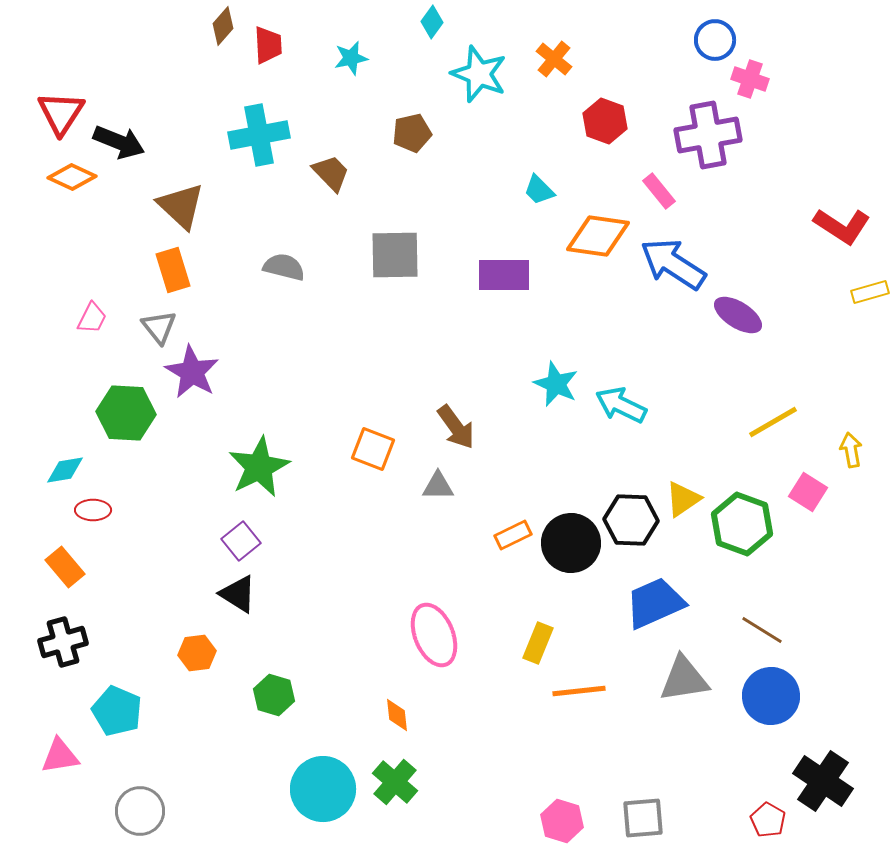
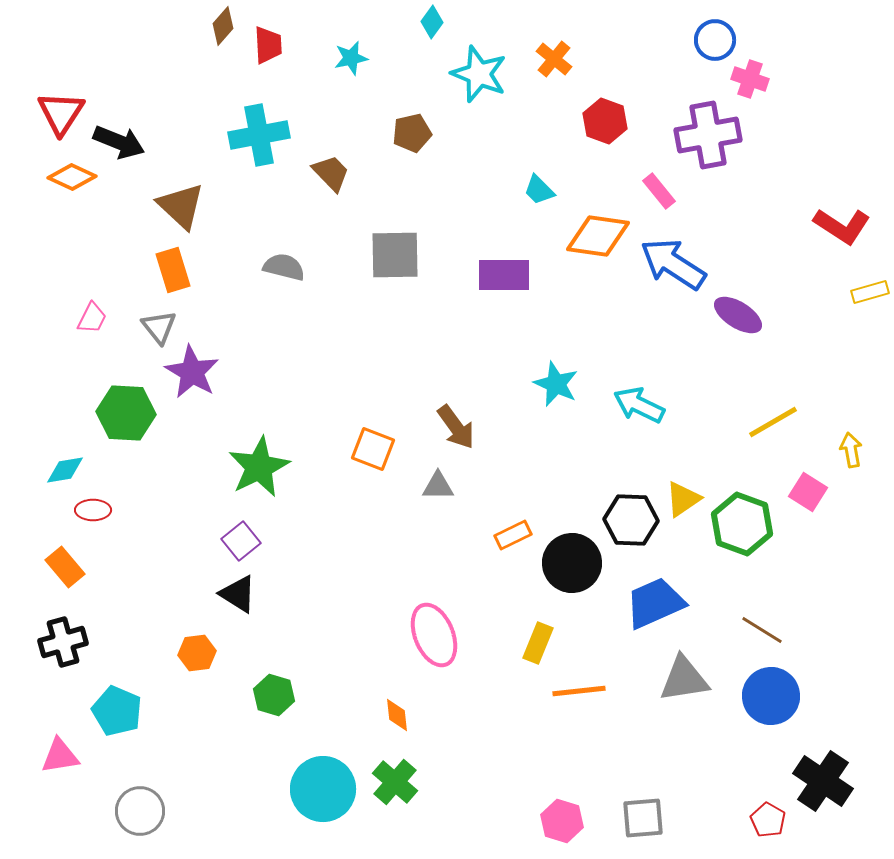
cyan arrow at (621, 405): moved 18 px right
black circle at (571, 543): moved 1 px right, 20 px down
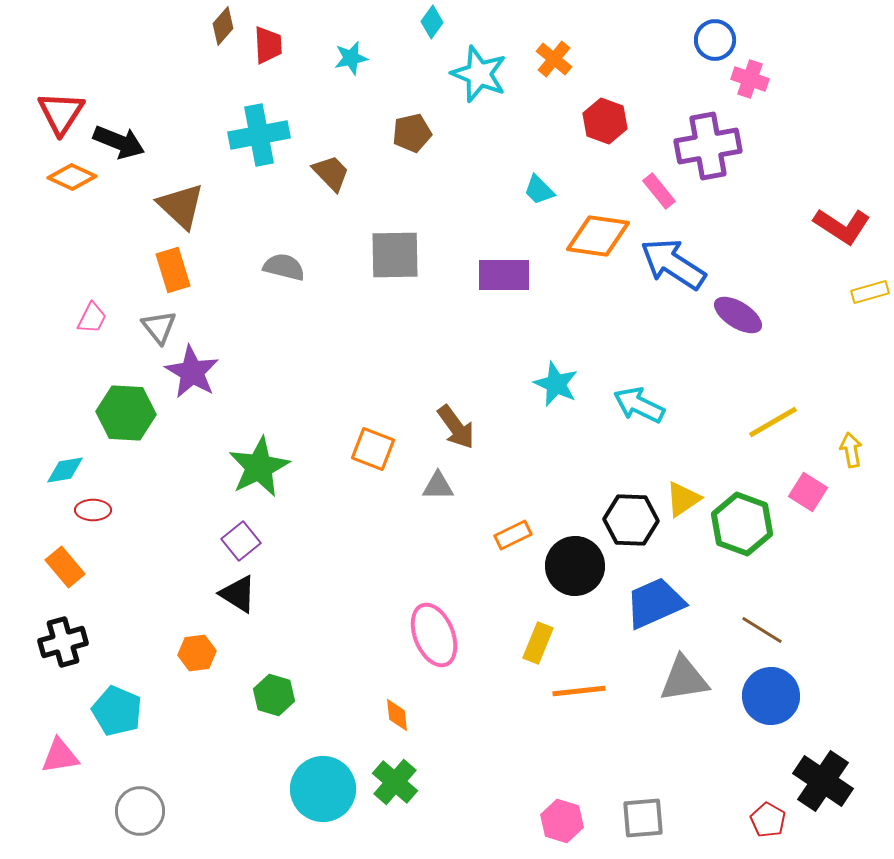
purple cross at (708, 135): moved 11 px down
black circle at (572, 563): moved 3 px right, 3 px down
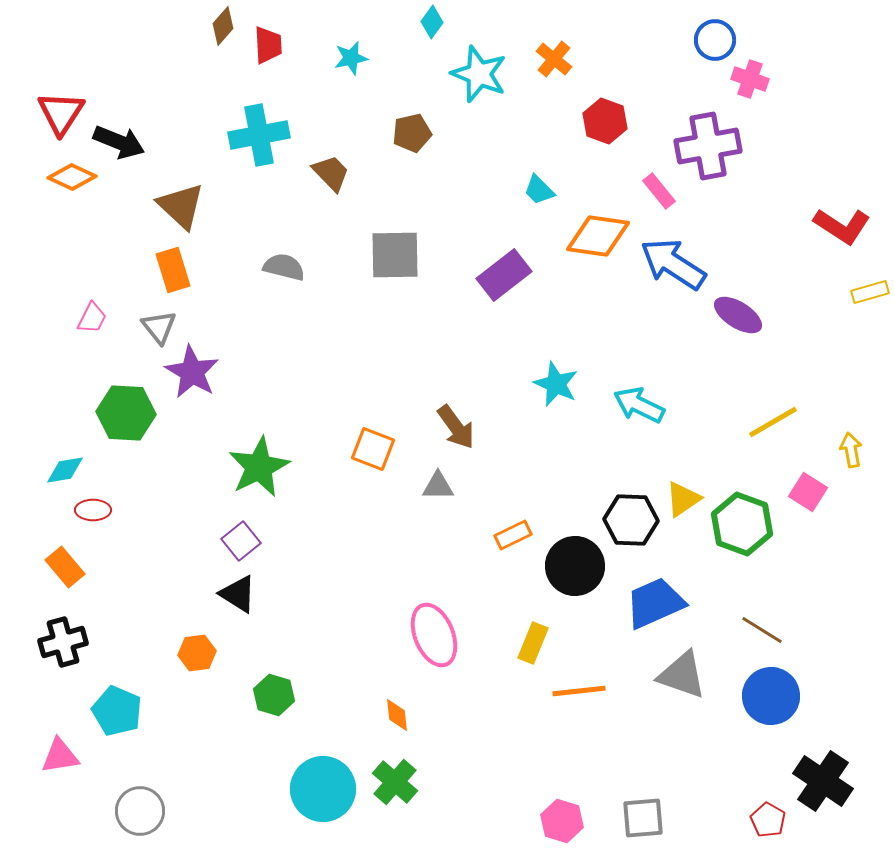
purple rectangle at (504, 275): rotated 38 degrees counterclockwise
yellow rectangle at (538, 643): moved 5 px left
gray triangle at (684, 679): moved 2 px left, 4 px up; rotated 28 degrees clockwise
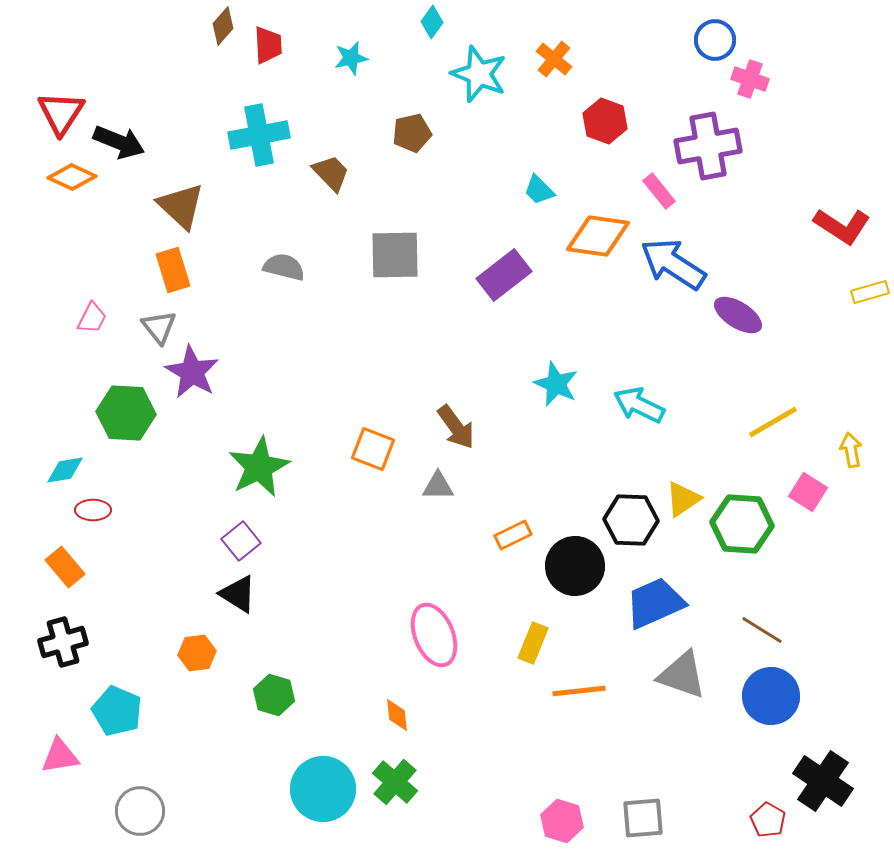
green hexagon at (742, 524): rotated 16 degrees counterclockwise
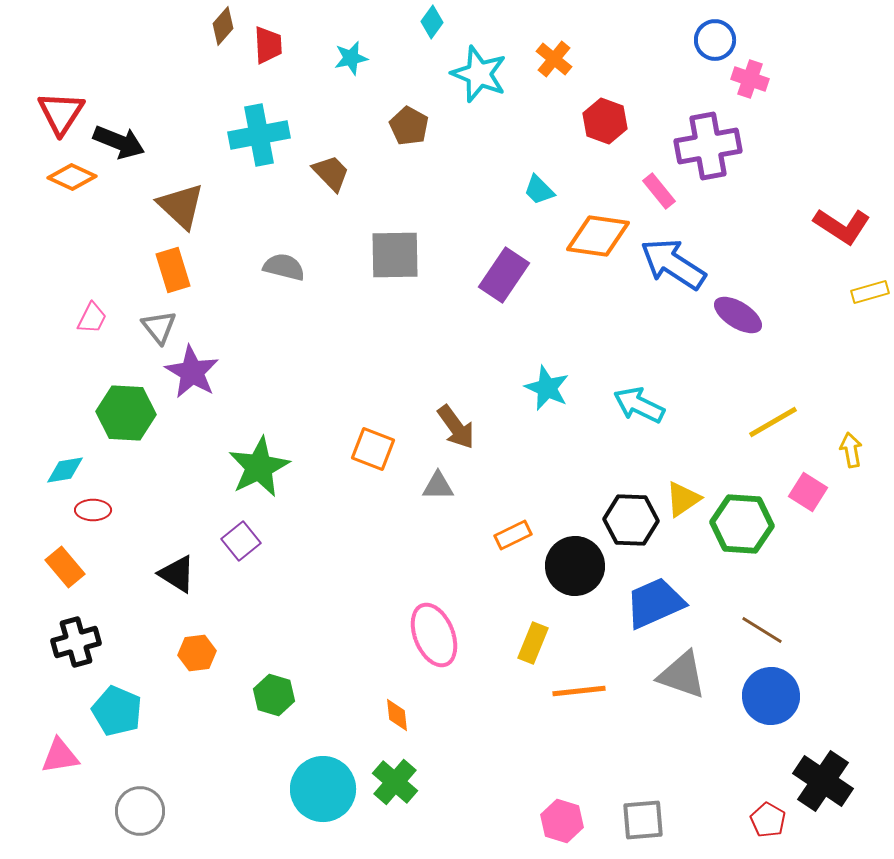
brown pentagon at (412, 133): moved 3 px left, 7 px up; rotated 30 degrees counterclockwise
purple rectangle at (504, 275): rotated 18 degrees counterclockwise
cyan star at (556, 384): moved 9 px left, 4 px down
black triangle at (238, 594): moved 61 px left, 20 px up
black cross at (63, 642): moved 13 px right
gray square at (643, 818): moved 2 px down
